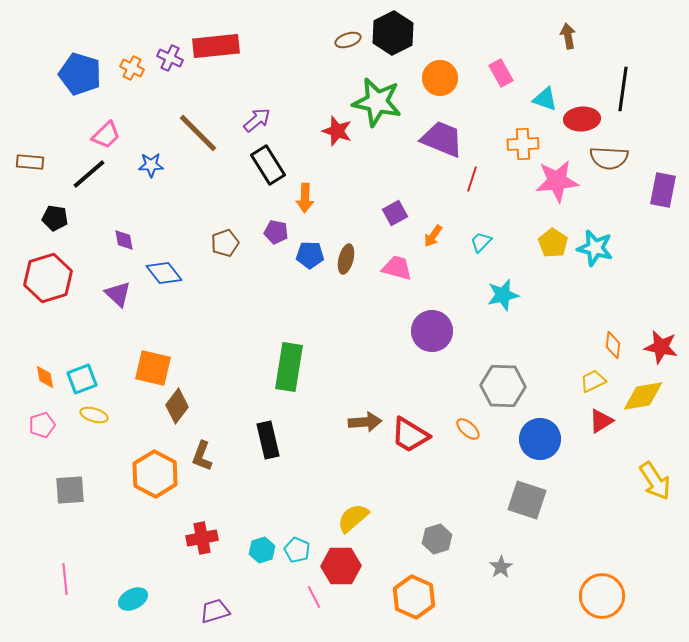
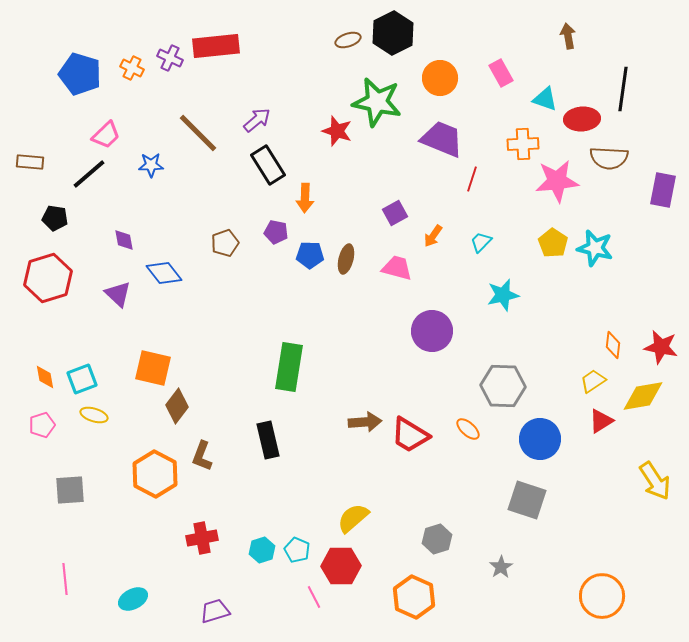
yellow trapezoid at (593, 381): rotated 8 degrees counterclockwise
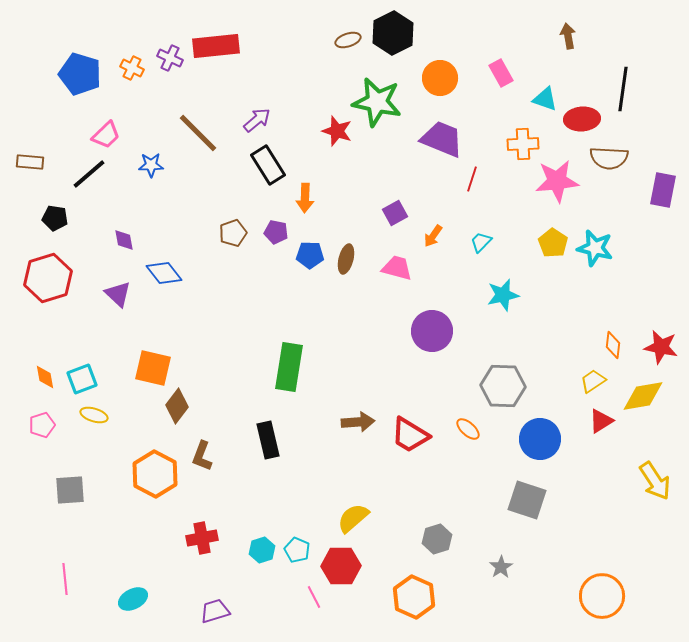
brown pentagon at (225, 243): moved 8 px right, 10 px up
brown arrow at (365, 422): moved 7 px left
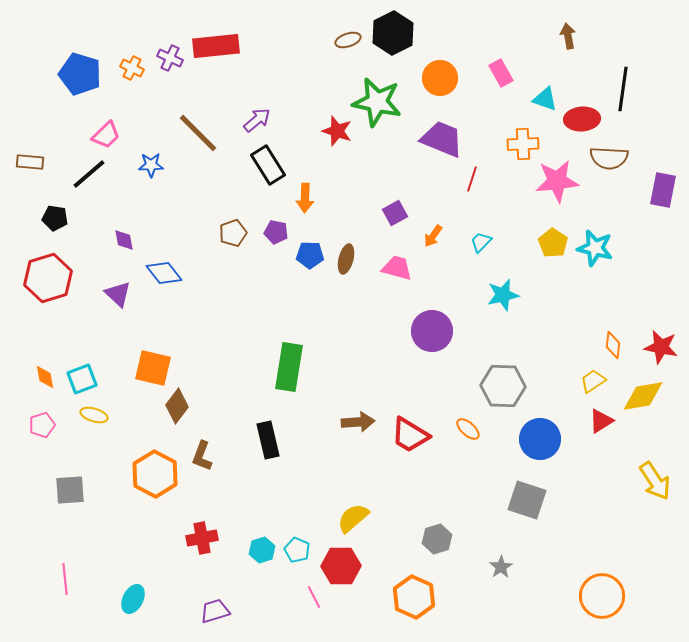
cyan ellipse at (133, 599): rotated 36 degrees counterclockwise
